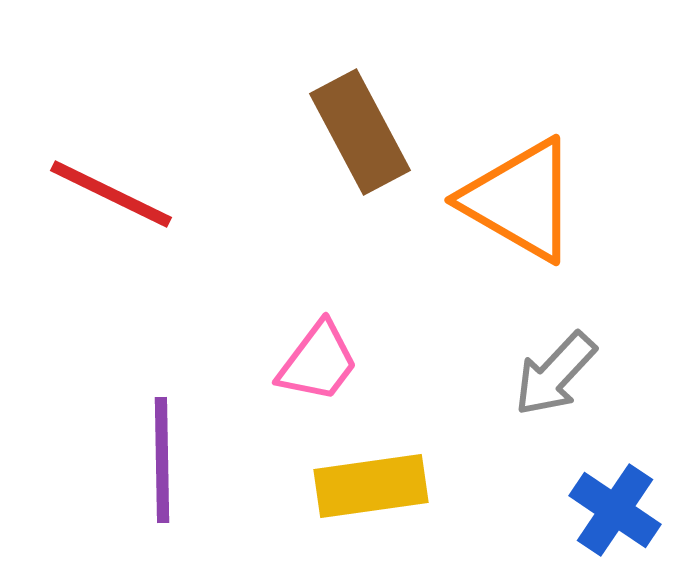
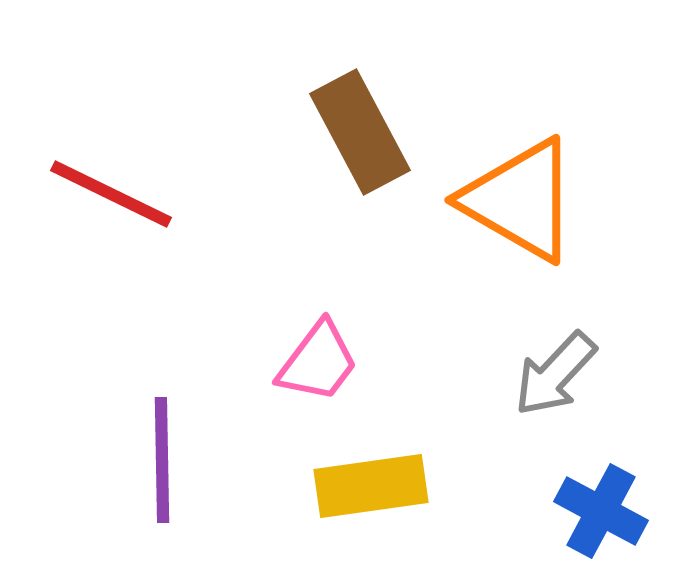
blue cross: moved 14 px left, 1 px down; rotated 6 degrees counterclockwise
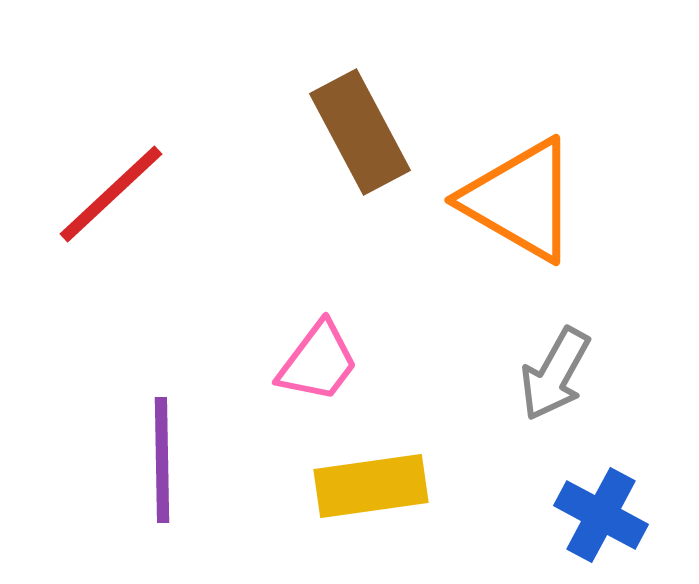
red line: rotated 69 degrees counterclockwise
gray arrow: rotated 14 degrees counterclockwise
blue cross: moved 4 px down
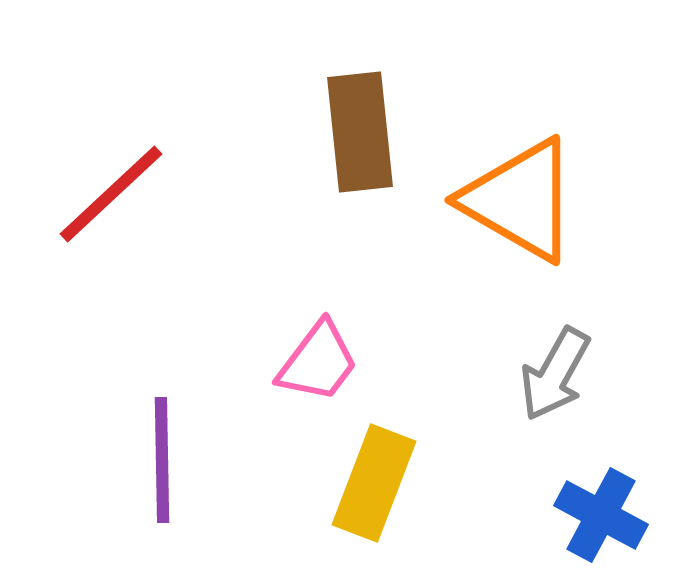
brown rectangle: rotated 22 degrees clockwise
yellow rectangle: moved 3 px right, 3 px up; rotated 61 degrees counterclockwise
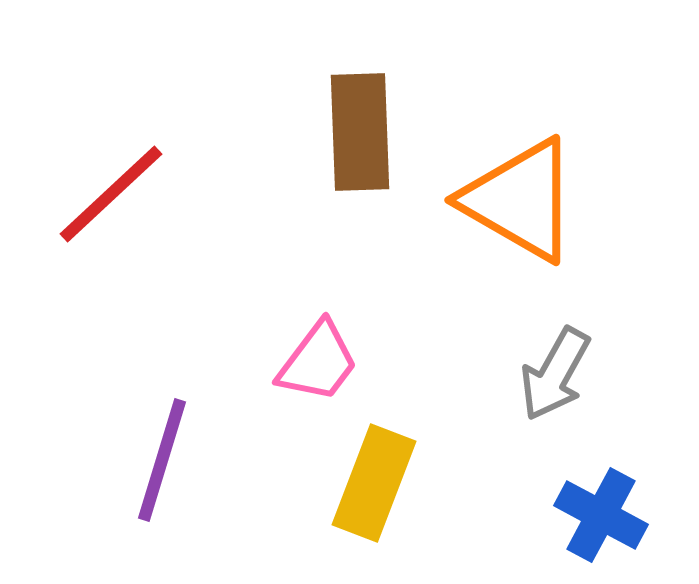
brown rectangle: rotated 4 degrees clockwise
purple line: rotated 18 degrees clockwise
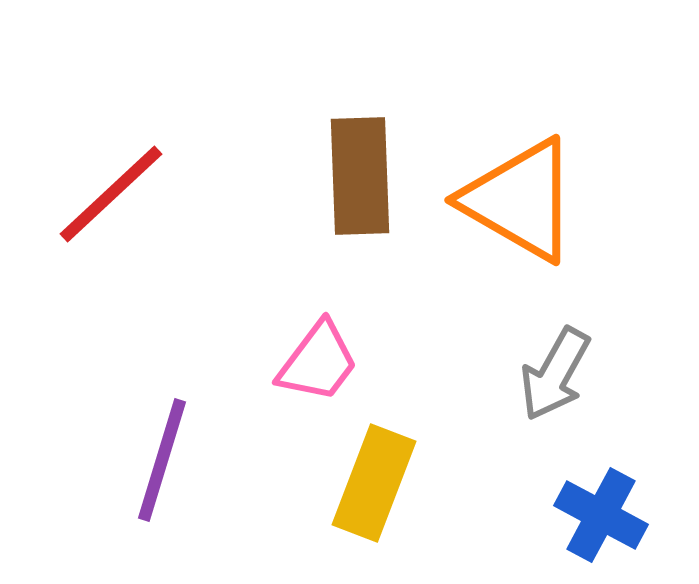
brown rectangle: moved 44 px down
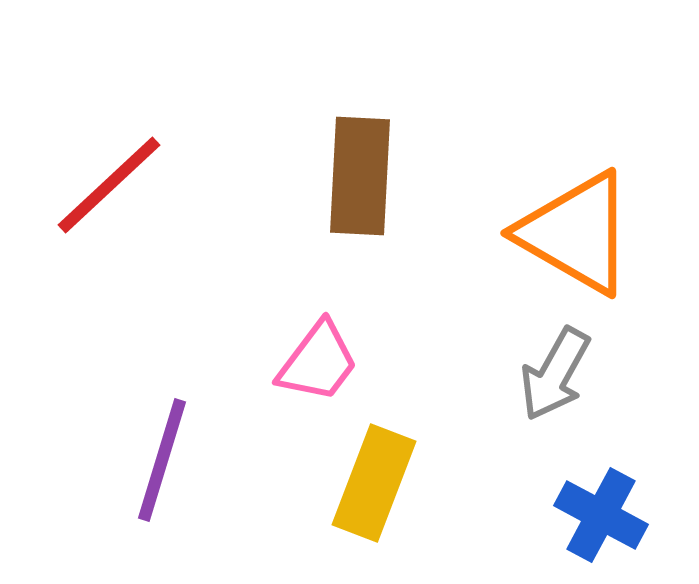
brown rectangle: rotated 5 degrees clockwise
red line: moved 2 px left, 9 px up
orange triangle: moved 56 px right, 33 px down
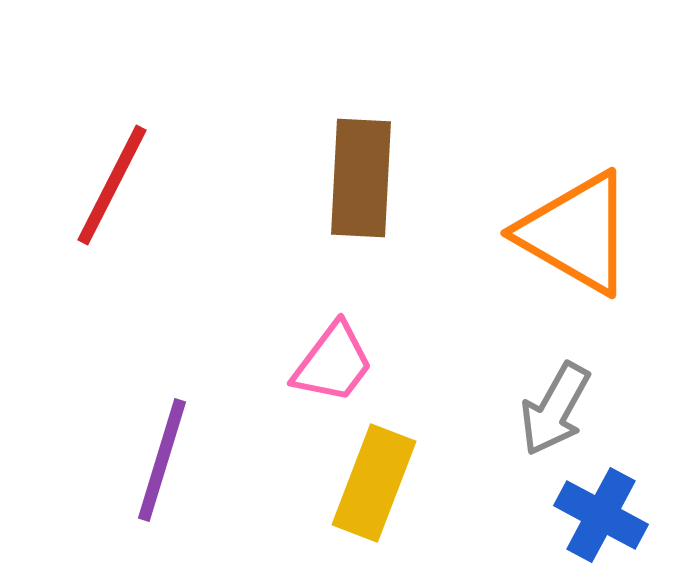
brown rectangle: moved 1 px right, 2 px down
red line: moved 3 px right; rotated 20 degrees counterclockwise
pink trapezoid: moved 15 px right, 1 px down
gray arrow: moved 35 px down
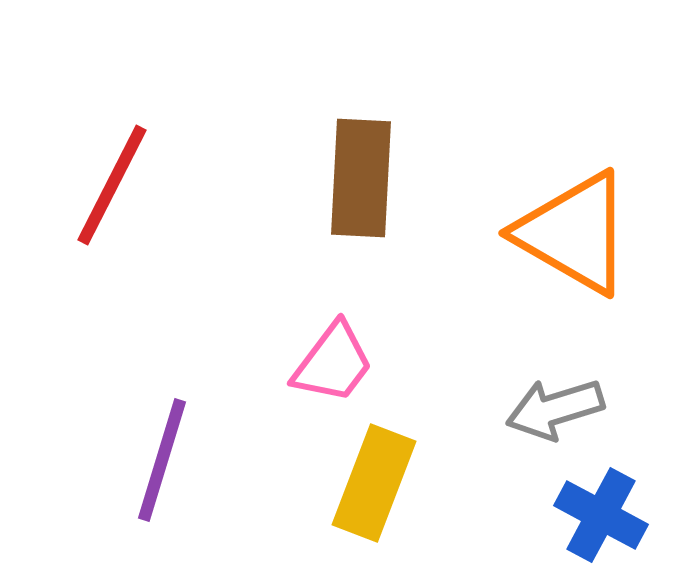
orange triangle: moved 2 px left
gray arrow: rotated 44 degrees clockwise
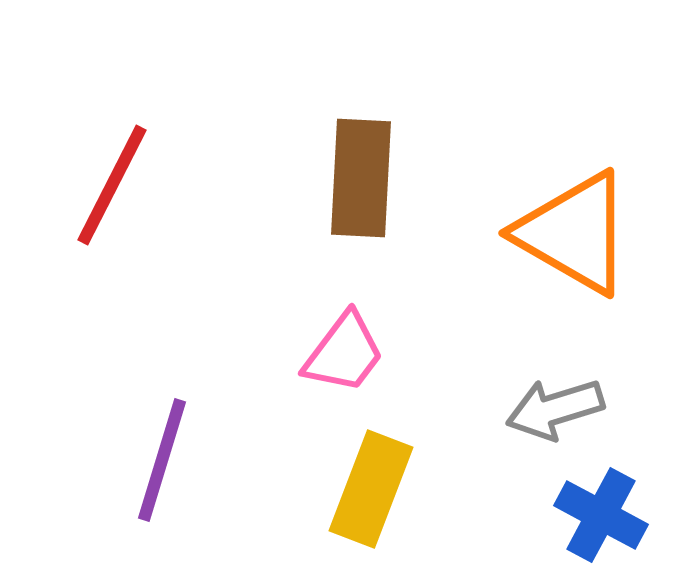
pink trapezoid: moved 11 px right, 10 px up
yellow rectangle: moved 3 px left, 6 px down
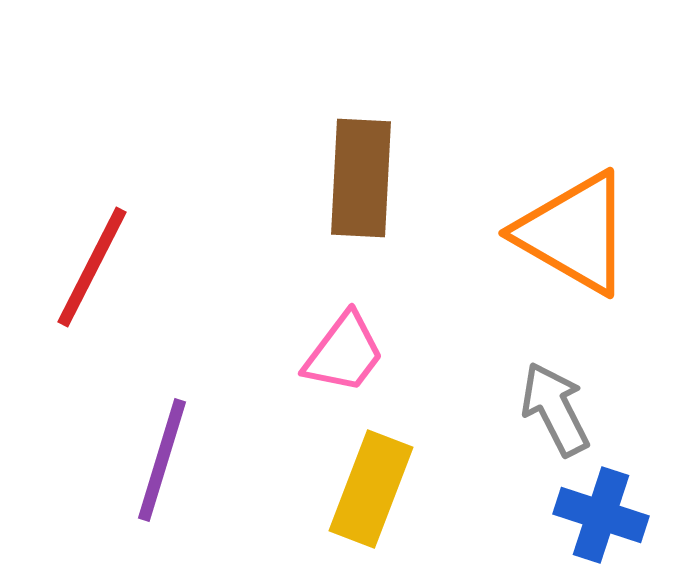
red line: moved 20 px left, 82 px down
gray arrow: rotated 80 degrees clockwise
blue cross: rotated 10 degrees counterclockwise
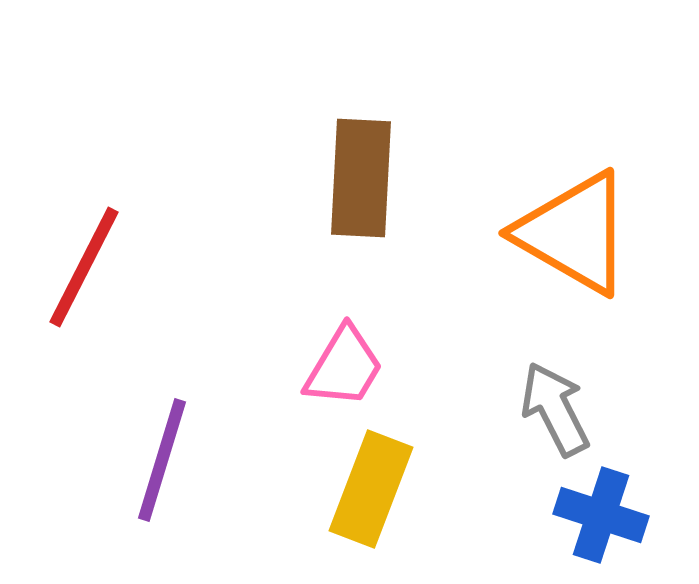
red line: moved 8 px left
pink trapezoid: moved 14 px down; rotated 6 degrees counterclockwise
